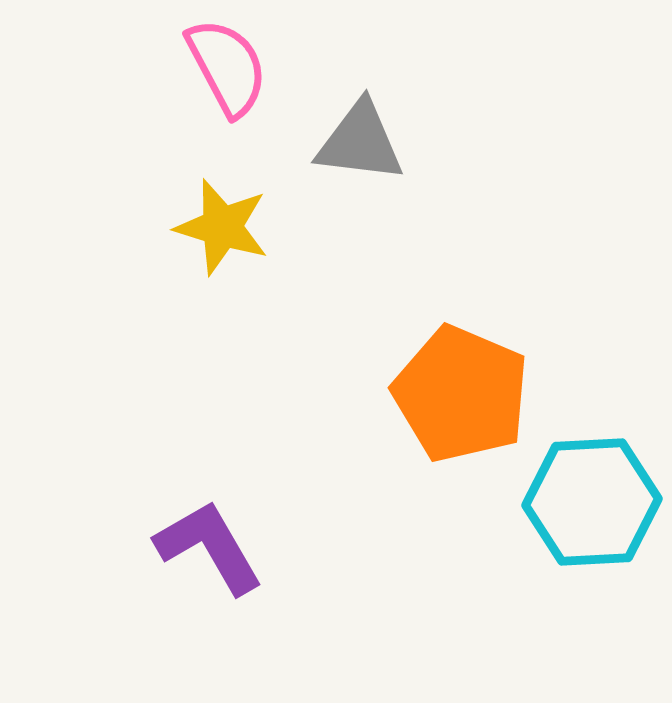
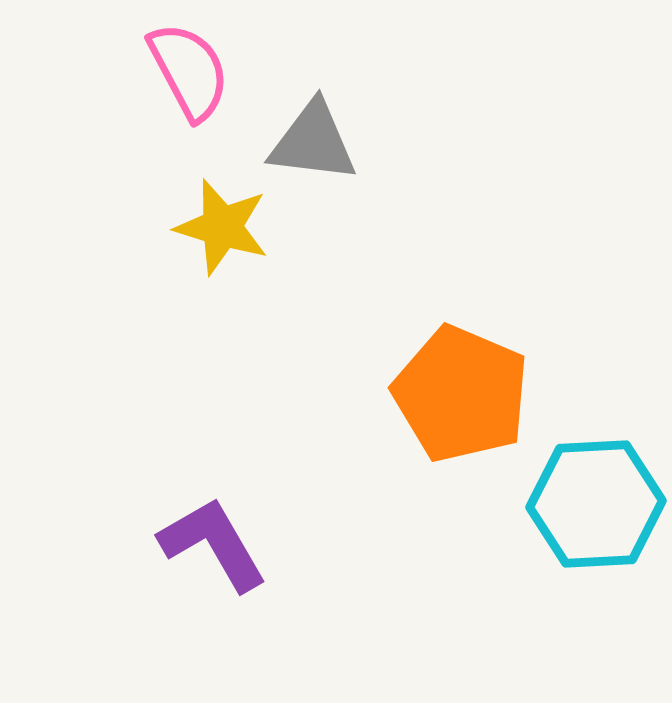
pink semicircle: moved 38 px left, 4 px down
gray triangle: moved 47 px left
cyan hexagon: moved 4 px right, 2 px down
purple L-shape: moved 4 px right, 3 px up
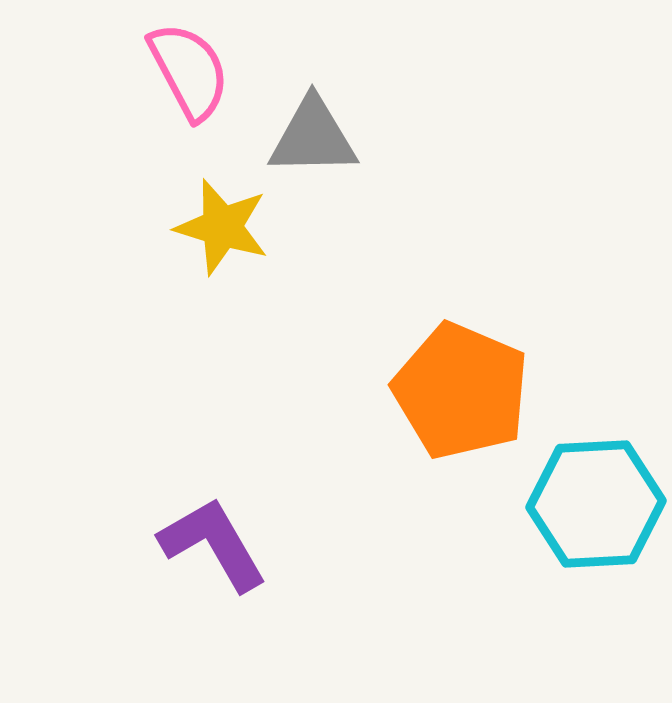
gray triangle: moved 5 px up; rotated 8 degrees counterclockwise
orange pentagon: moved 3 px up
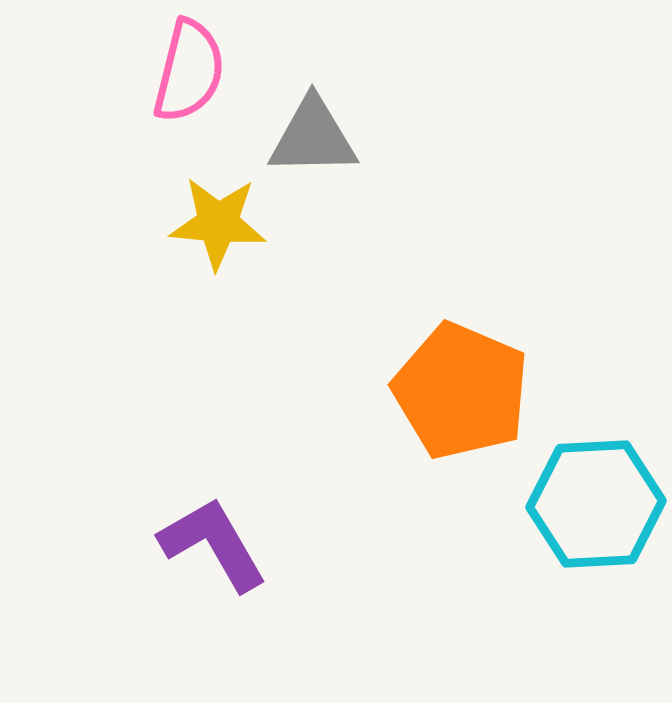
pink semicircle: rotated 42 degrees clockwise
yellow star: moved 4 px left, 4 px up; rotated 12 degrees counterclockwise
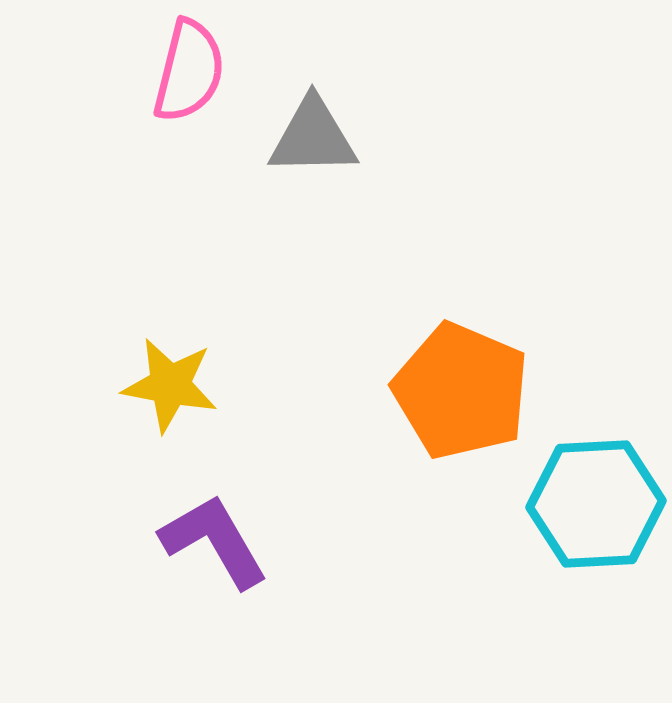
yellow star: moved 48 px left, 162 px down; rotated 6 degrees clockwise
purple L-shape: moved 1 px right, 3 px up
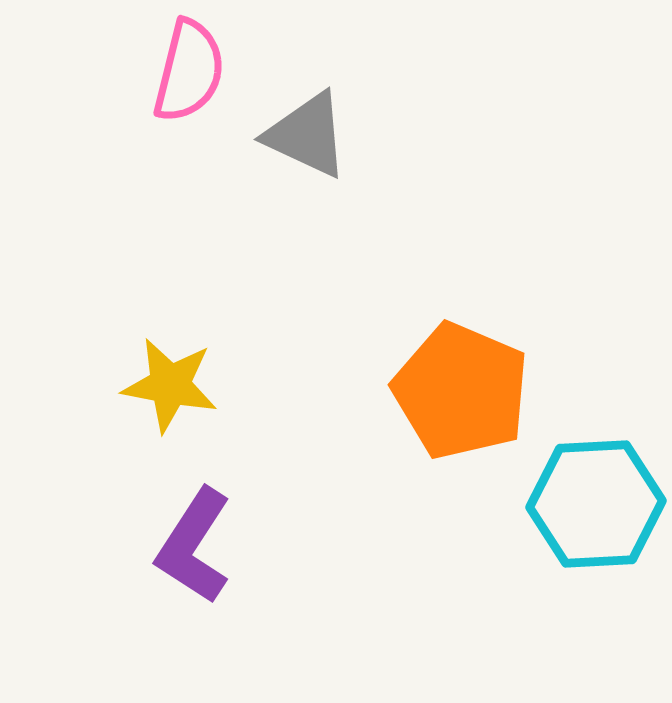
gray triangle: moved 6 px left, 2 px up; rotated 26 degrees clockwise
purple L-shape: moved 20 px left, 5 px down; rotated 117 degrees counterclockwise
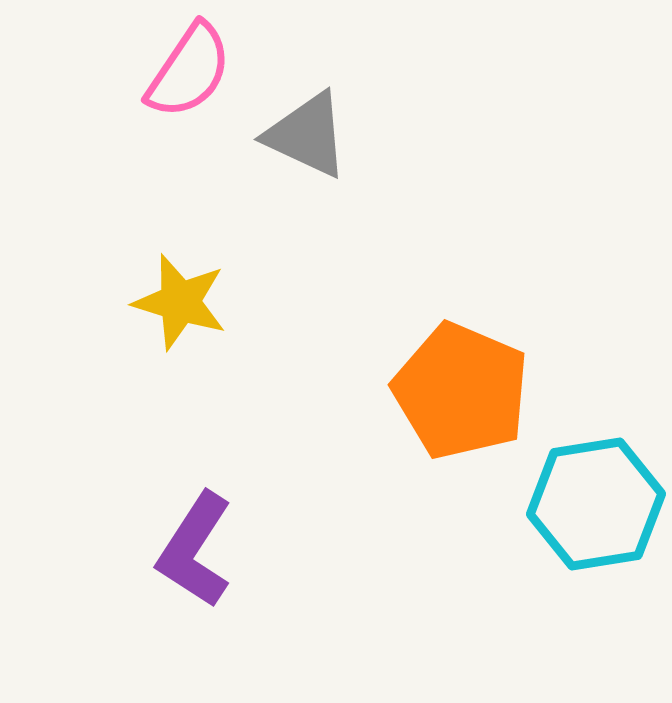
pink semicircle: rotated 20 degrees clockwise
yellow star: moved 10 px right, 83 px up; rotated 6 degrees clockwise
cyan hexagon: rotated 6 degrees counterclockwise
purple L-shape: moved 1 px right, 4 px down
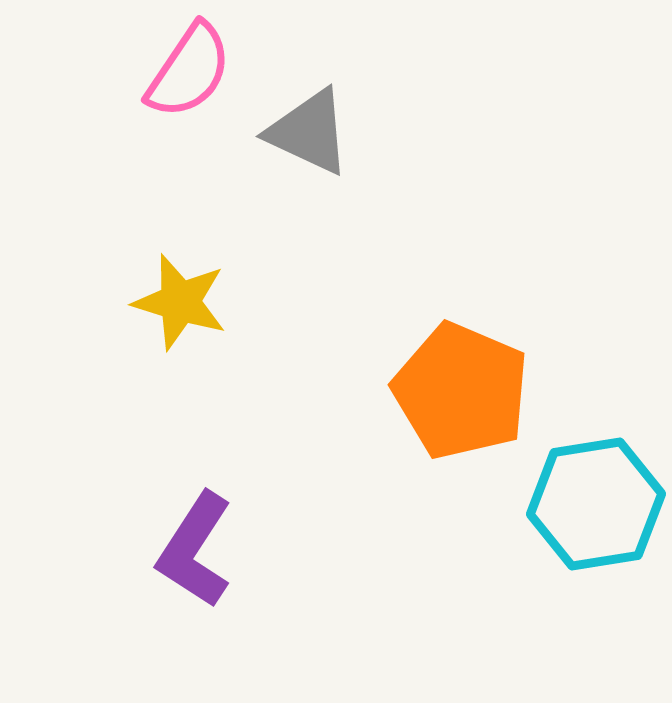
gray triangle: moved 2 px right, 3 px up
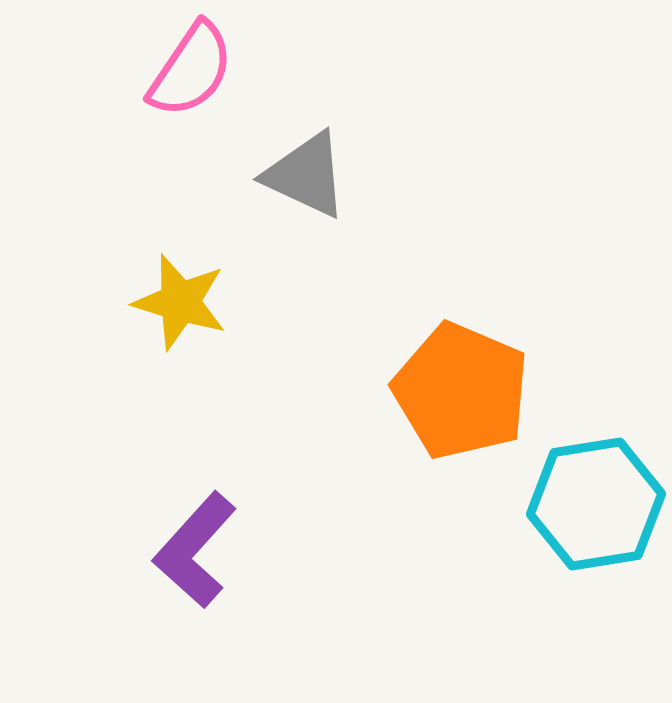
pink semicircle: moved 2 px right, 1 px up
gray triangle: moved 3 px left, 43 px down
purple L-shape: rotated 9 degrees clockwise
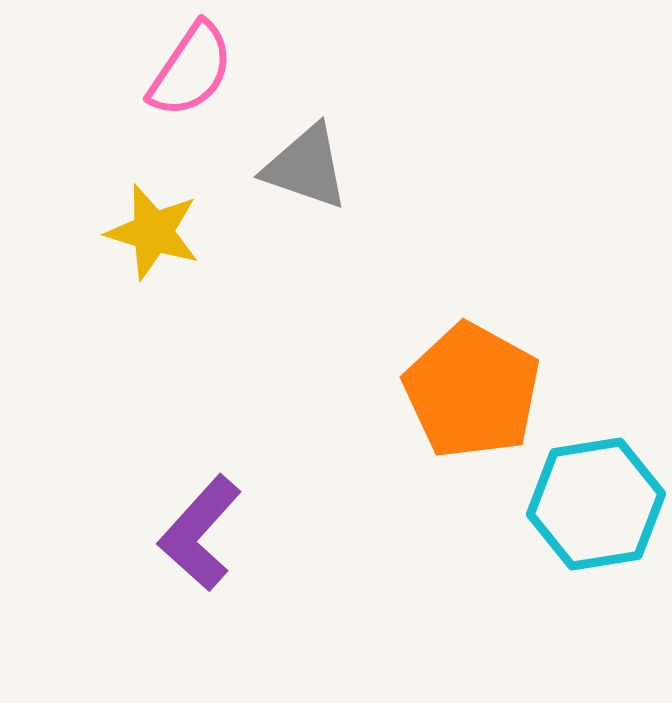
gray triangle: moved 8 px up; rotated 6 degrees counterclockwise
yellow star: moved 27 px left, 70 px up
orange pentagon: moved 11 px right; rotated 6 degrees clockwise
purple L-shape: moved 5 px right, 17 px up
